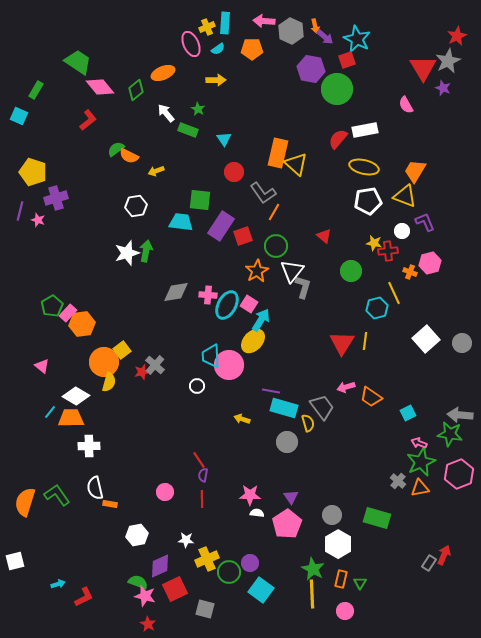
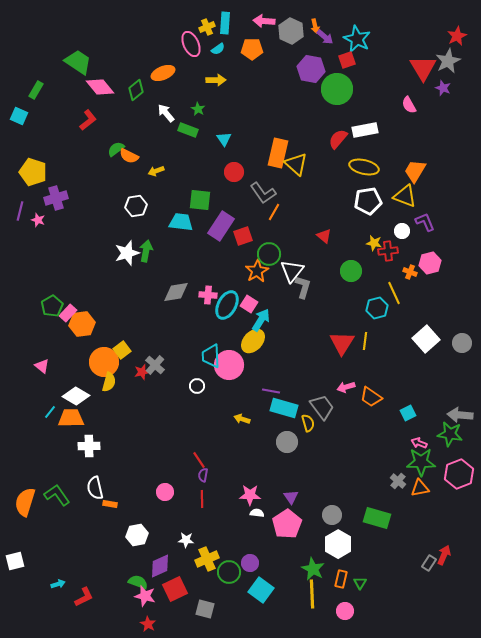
pink semicircle at (406, 105): moved 3 px right
green circle at (276, 246): moved 7 px left, 8 px down
green star at (421, 462): rotated 24 degrees clockwise
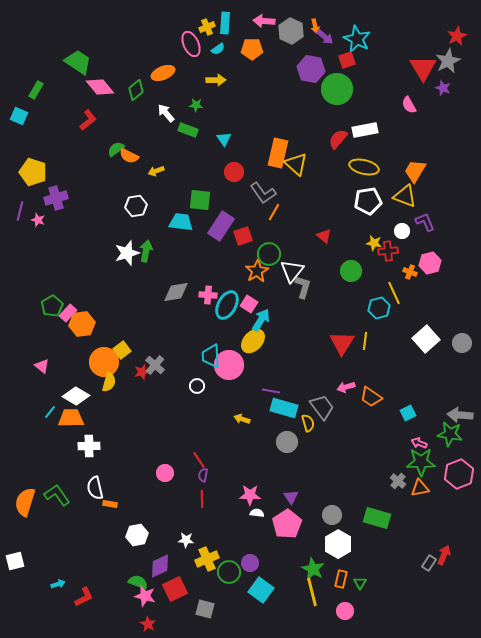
green star at (198, 109): moved 2 px left, 4 px up; rotated 24 degrees counterclockwise
cyan hexagon at (377, 308): moved 2 px right
pink circle at (165, 492): moved 19 px up
yellow line at (312, 594): moved 2 px up; rotated 12 degrees counterclockwise
